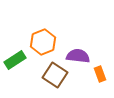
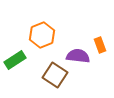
orange hexagon: moved 1 px left, 7 px up
orange rectangle: moved 29 px up
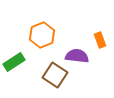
orange rectangle: moved 5 px up
purple semicircle: moved 1 px left
green rectangle: moved 1 px left, 2 px down
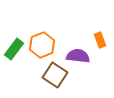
orange hexagon: moved 10 px down
purple semicircle: moved 1 px right
green rectangle: moved 13 px up; rotated 20 degrees counterclockwise
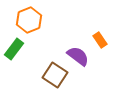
orange rectangle: rotated 14 degrees counterclockwise
orange hexagon: moved 13 px left, 25 px up
purple semicircle: rotated 30 degrees clockwise
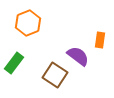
orange hexagon: moved 1 px left, 3 px down
orange rectangle: rotated 42 degrees clockwise
green rectangle: moved 14 px down
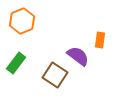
orange hexagon: moved 6 px left, 2 px up
green rectangle: moved 2 px right
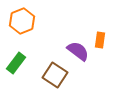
purple semicircle: moved 5 px up
